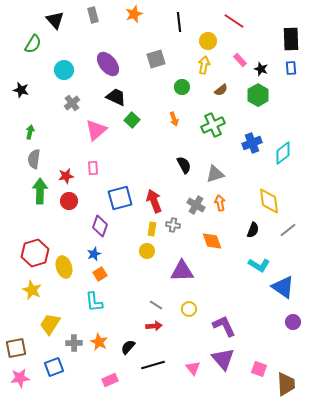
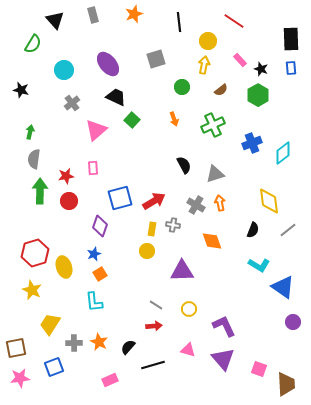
red arrow at (154, 201): rotated 80 degrees clockwise
pink triangle at (193, 368): moved 5 px left, 18 px up; rotated 35 degrees counterclockwise
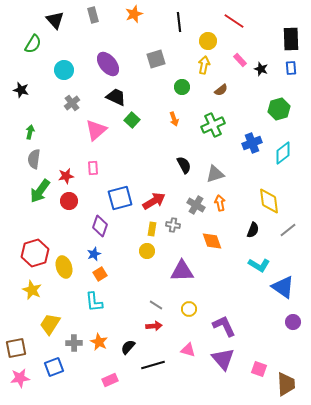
green hexagon at (258, 95): moved 21 px right, 14 px down; rotated 15 degrees clockwise
green arrow at (40, 191): rotated 145 degrees counterclockwise
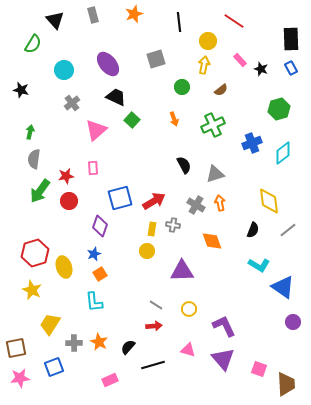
blue rectangle at (291, 68): rotated 24 degrees counterclockwise
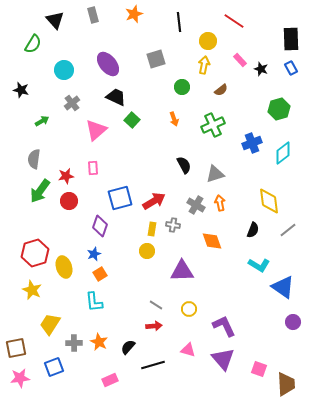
green arrow at (30, 132): moved 12 px right, 11 px up; rotated 48 degrees clockwise
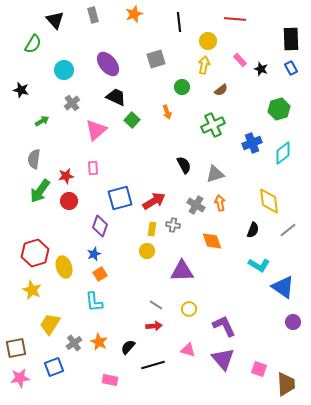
red line at (234, 21): moved 1 px right, 2 px up; rotated 30 degrees counterclockwise
orange arrow at (174, 119): moved 7 px left, 7 px up
gray cross at (74, 343): rotated 35 degrees counterclockwise
pink rectangle at (110, 380): rotated 35 degrees clockwise
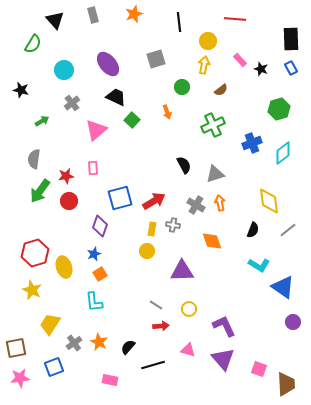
red arrow at (154, 326): moved 7 px right
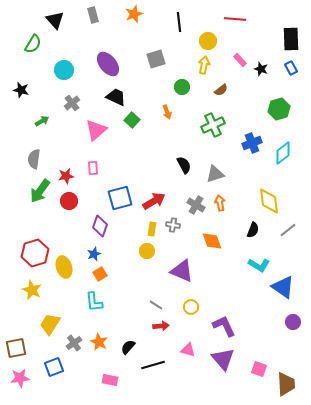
purple triangle at (182, 271): rotated 25 degrees clockwise
yellow circle at (189, 309): moved 2 px right, 2 px up
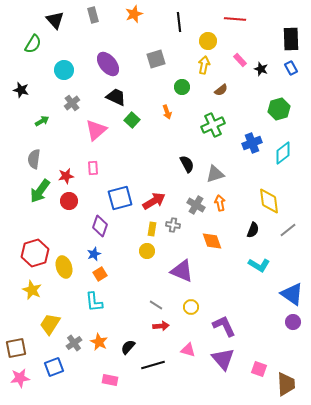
black semicircle at (184, 165): moved 3 px right, 1 px up
blue triangle at (283, 287): moved 9 px right, 7 px down
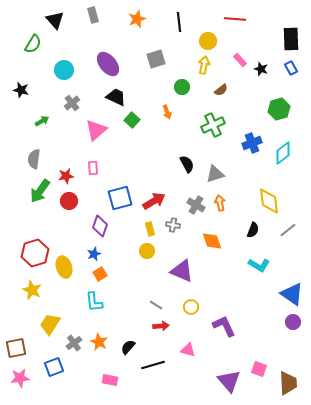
orange star at (134, 14): moved 3 px right, 5 px down
yellow rectangle at (152, 229): moved 2 px left; rotated 24 degrees counterclockwise
purple triangle at (223, 359): moved 6 px right, 22 px down
brown trapezoid at (286, 384): moved 2 px right, 1 px up
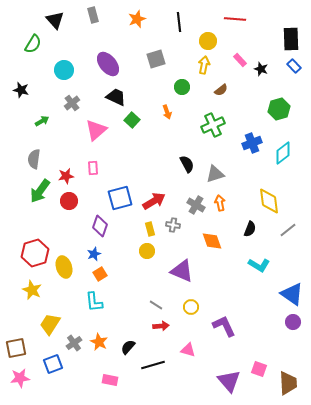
blue rectangle at (291, 68): moved 3 px right, 2 px up; rotated 16 degrees counterclockwise
black semicircle at (253, 230): moved 3 px left, 1 px up
blue square at (54, 367): moved 1 px left, 3 px up
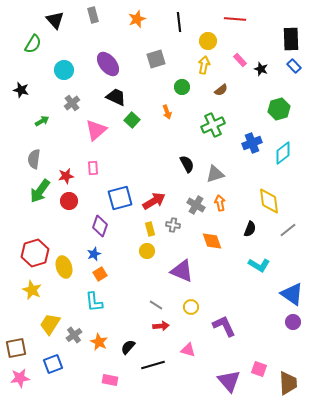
gray cross at (74, 343): moved 8 px up
